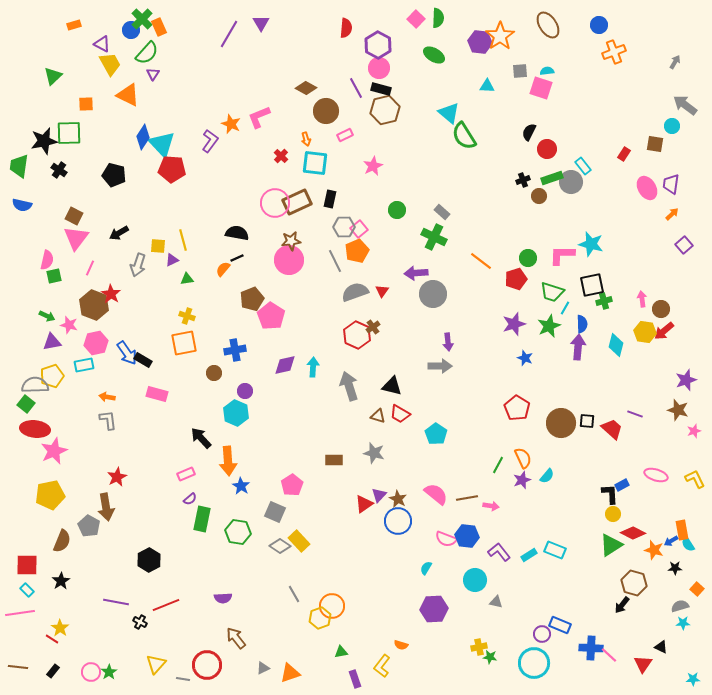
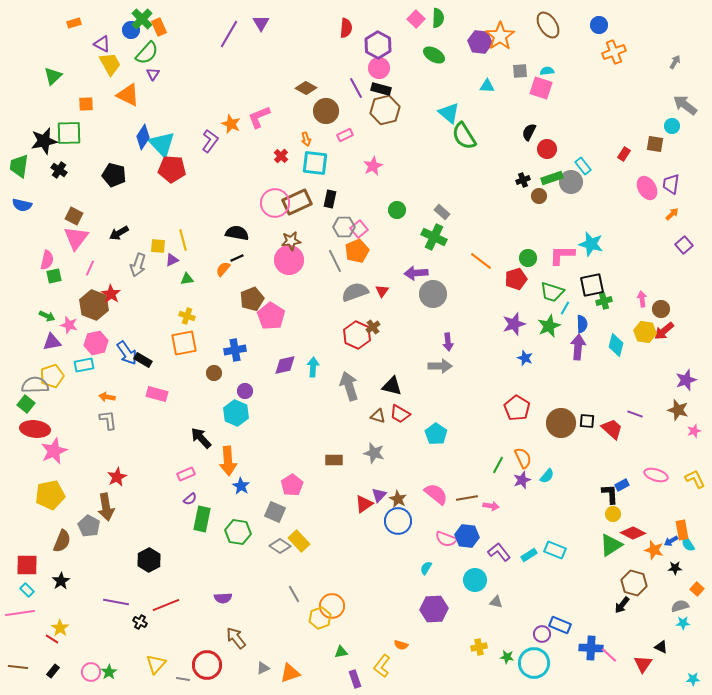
orange rectangle at (74, 25): moved 2 px up
green star at (490, 657): moved 17 px right
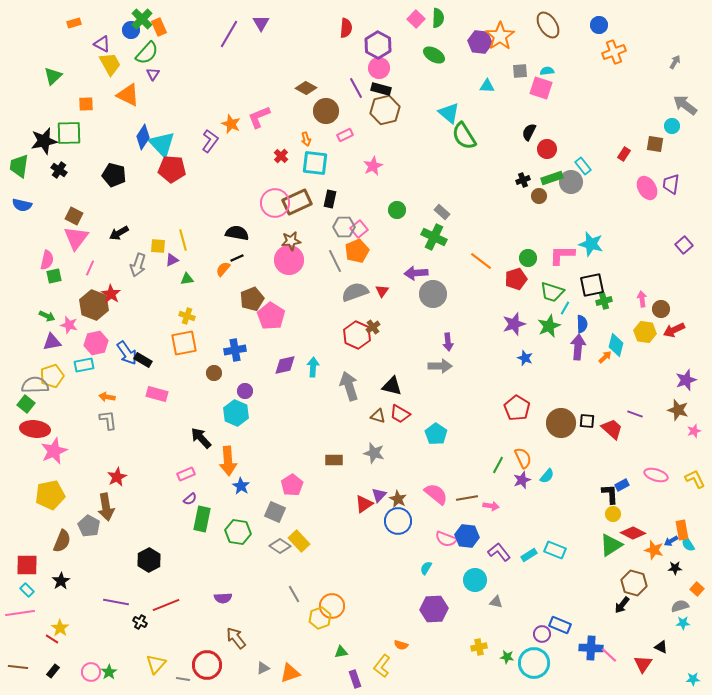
orange arrow at (672, 214): moved 67 px left, 143 px down
red arrow at (664, 331): moved 10 px right, 1 px up; rotated 15 degrees clockwise
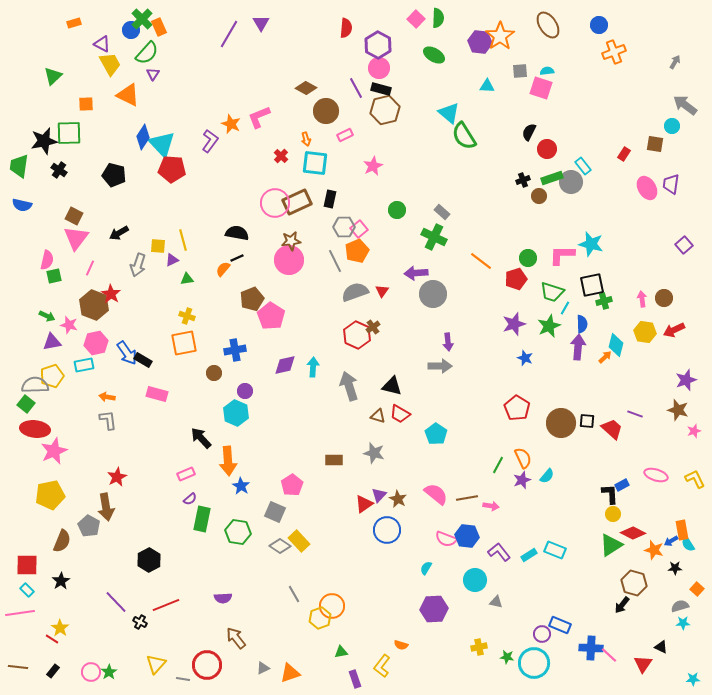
brown circle at (661, 309): moved 3 px right, 11 px up
blue circle at (398, 521): moved 11 px left, 9 px down
purple line at (116, 602): rotated 35 degrees clockwise
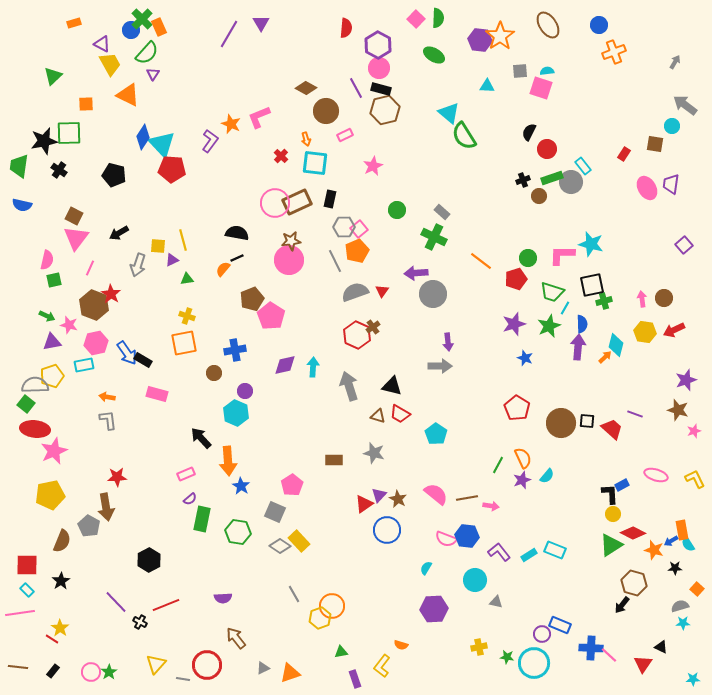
purple hexagon at (480, 42): moved 2 px up
green square at (54, 276): moved 4 px down
red star at (117, 477): rotated 24 degrees clockwise
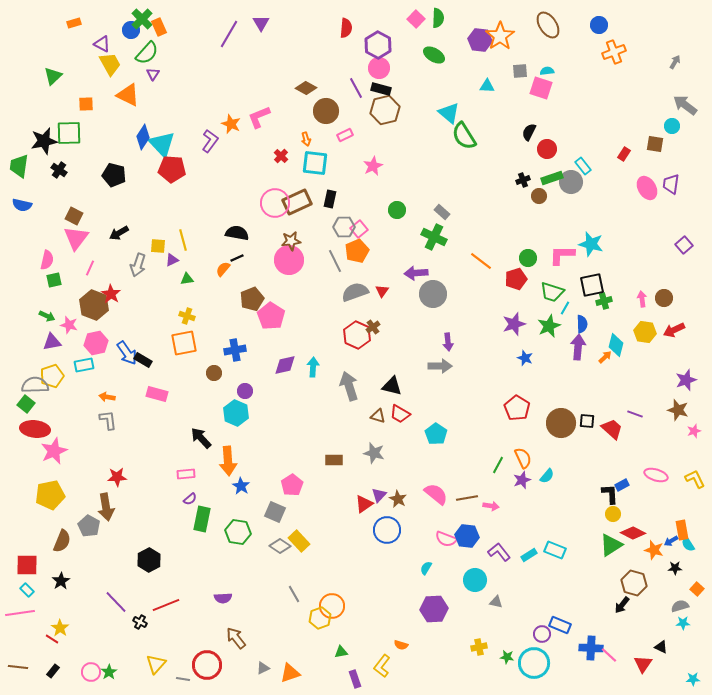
pink rectangle at (186, 474): rotated 18 degrees clockwise
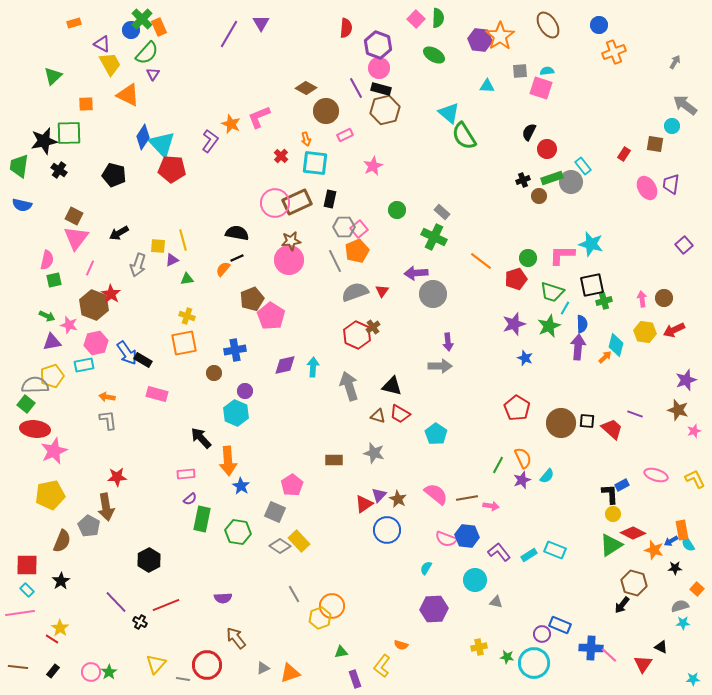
purple hexagon at (378, 45): rotated 8 degrees counterclockwise
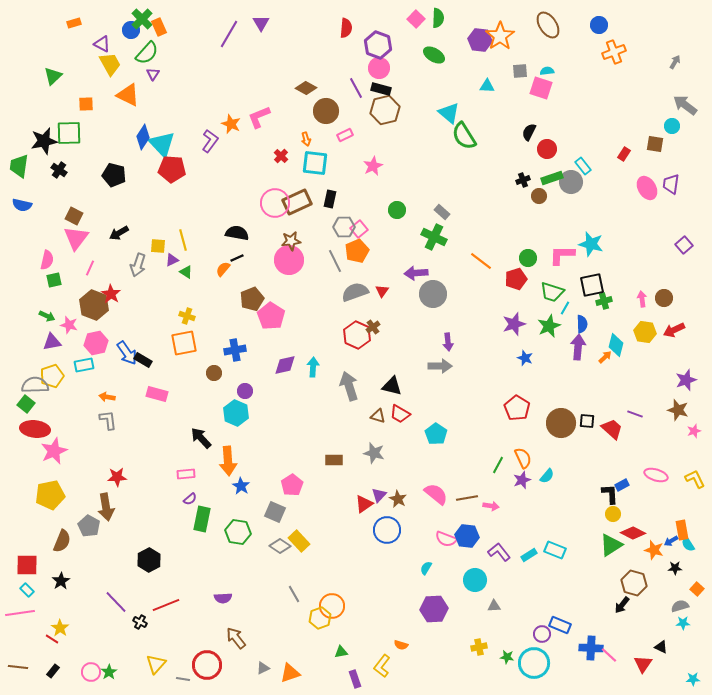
green triangle at (187, 279): moved 1 px left, 7 px up; rotated 40 degrees clockwise
gray triangle at (496, 602): moved 2 px left, 4 px down; rotated 16 degrees counterclockwise
